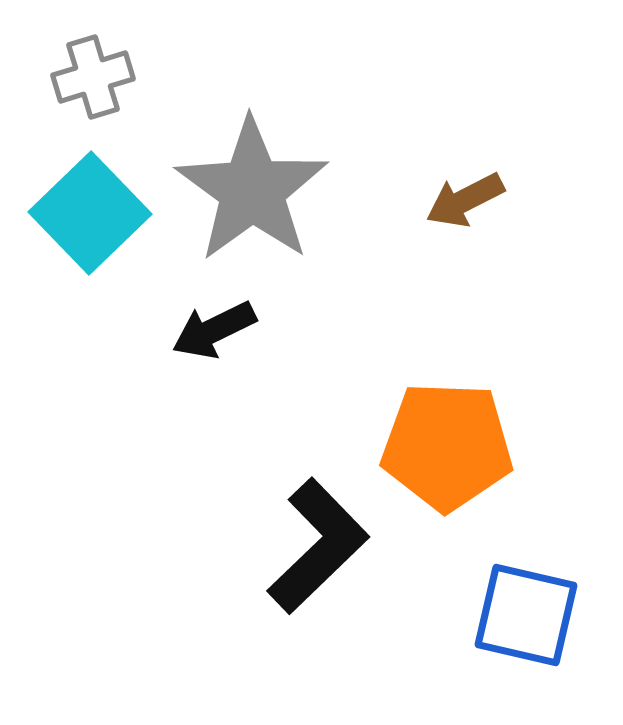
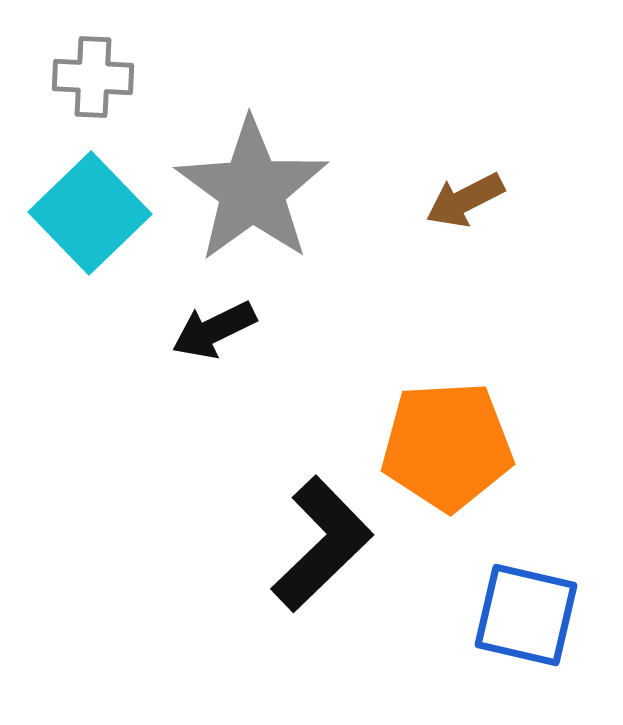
gray cross: rotated 20 degrees clockwise
orange pentagon: rotated 5 degrees counterclockwise
black L-shape: moved 4 px right, 2 px up
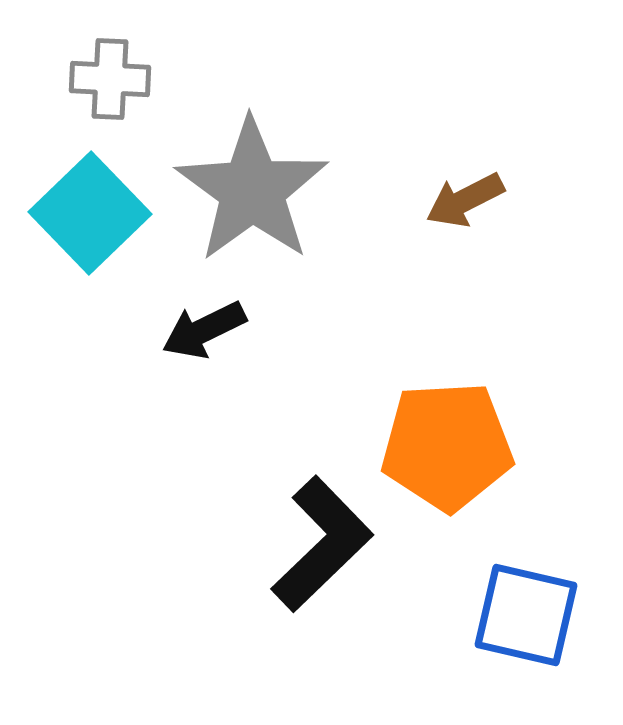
gray cross: moved 17 px right, 2 px down
black arrow: moved 10 px left
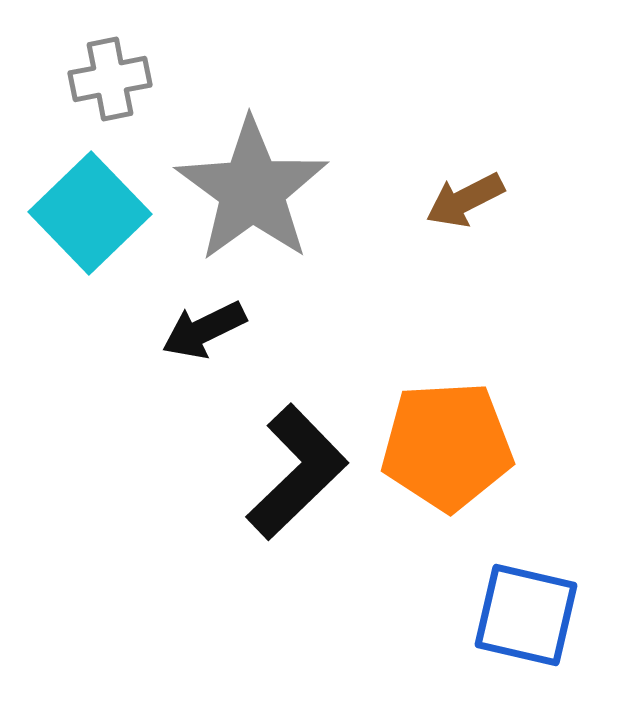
gray cross: rotated 14 degrees counterclockwise
black L-shape: moved 25 px left, 72 px up
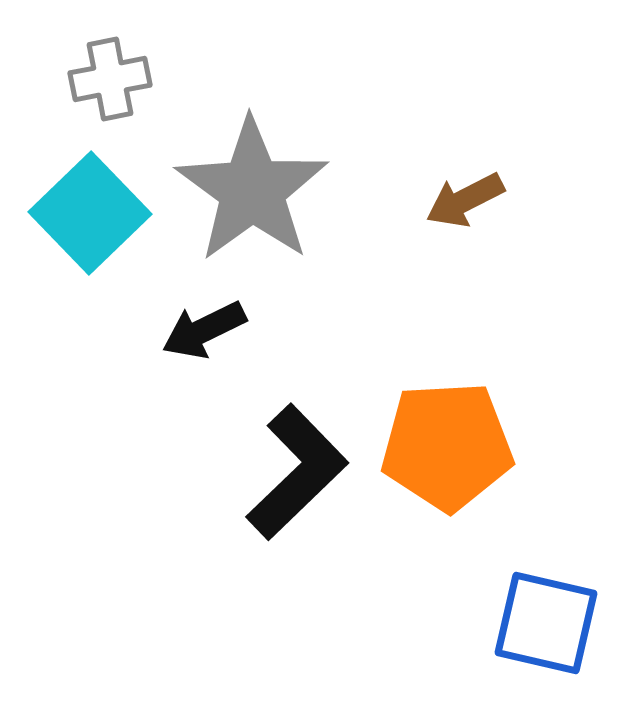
blue square: moved 20 px right, 8 px down
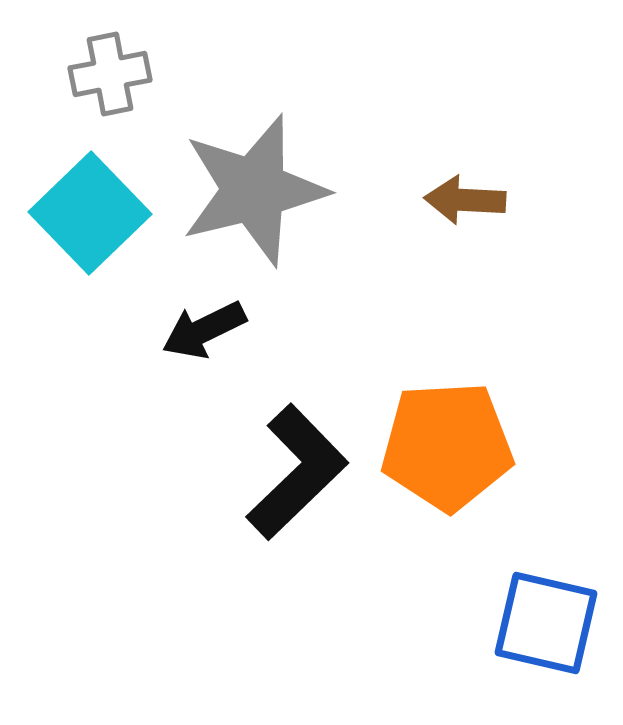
gray cross: moved 5 px up
gray star: moved 2 px right; rotated 22 degrees clockwise
brown arrow: rotated 30 degrees clockwise
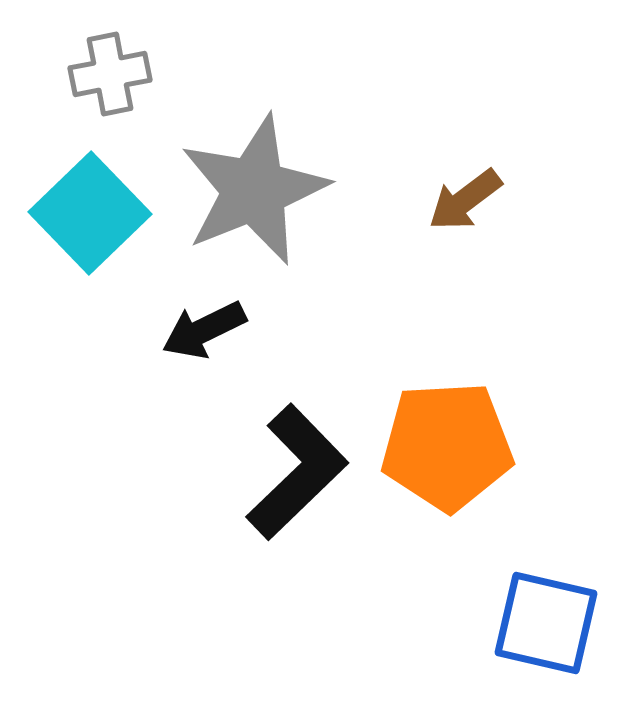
gray star: rotated 8 degrees counterclockwise
brown arrow: rotated 40 degrees counterclockwise
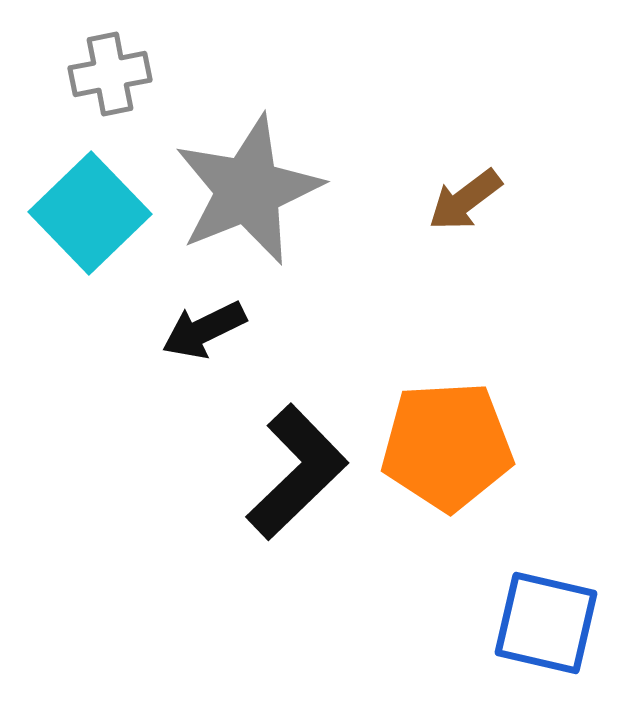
gray star: moved 6 px left
